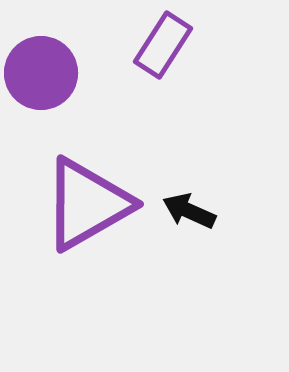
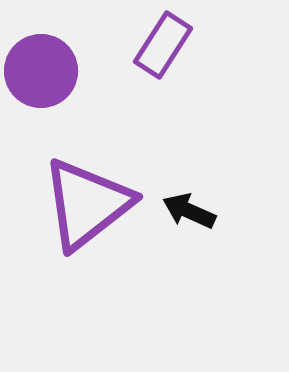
purple circle: moved 2 px up
purple triangle: rotated 8 degrees counterclockwise
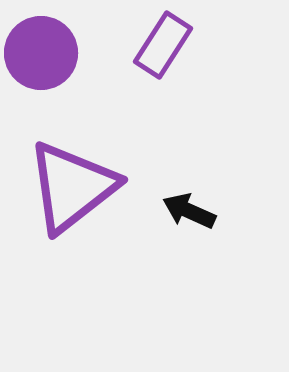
purple circle: moved 18 px up
purple triangle: moved 15 px left, 17 px up
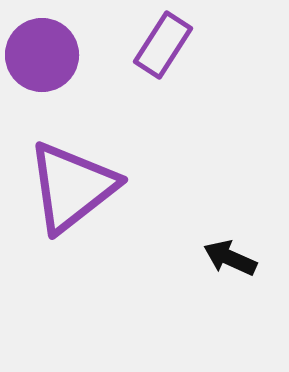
purple circle: moved 1 px right, 2 px down
black arrow: moved 41 px right, 47 px down
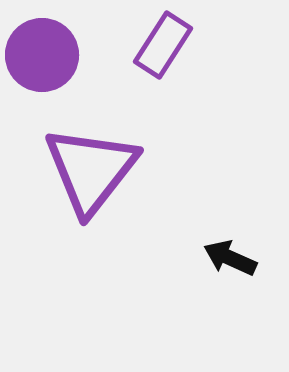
purple triangle: moved 19 px right, 17 px up; rotated 14 degrees counterclockwise
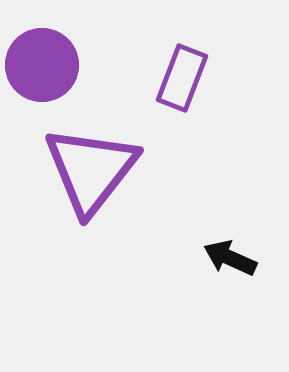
purple rectangle: moved 19 px right, 33 px down; rotated 12 degrees counterclockwise
purple circle: moved 10 px down
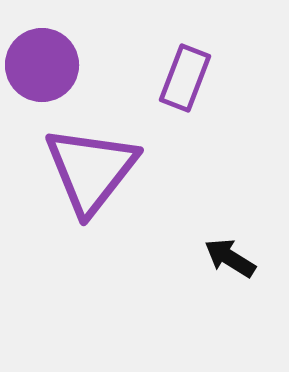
purple rectangle: moved 3 px right
black arrow: rotated 8 degrees clockwise
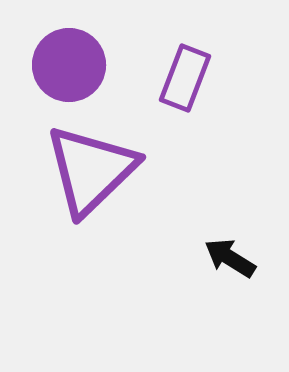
purple circle: moved 27 px right
purple triangle: rotated 8 degrees clockwise
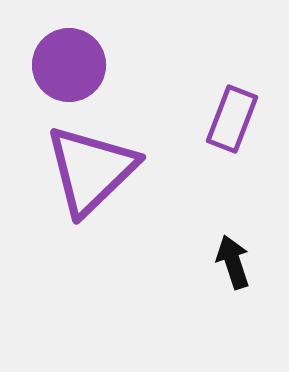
purple rectangle: moved 47 px right, 41 px down
black arrow: moved 3 px right, 4 px down; rotated 40 degrees clockwise
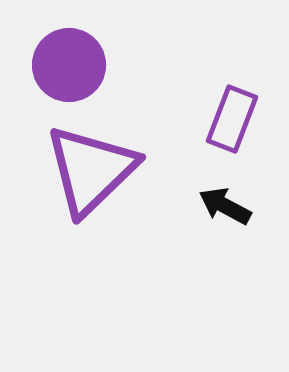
black arrow: moved 8 px left, 56 px up; rotated 44 degrees counterclockwise
